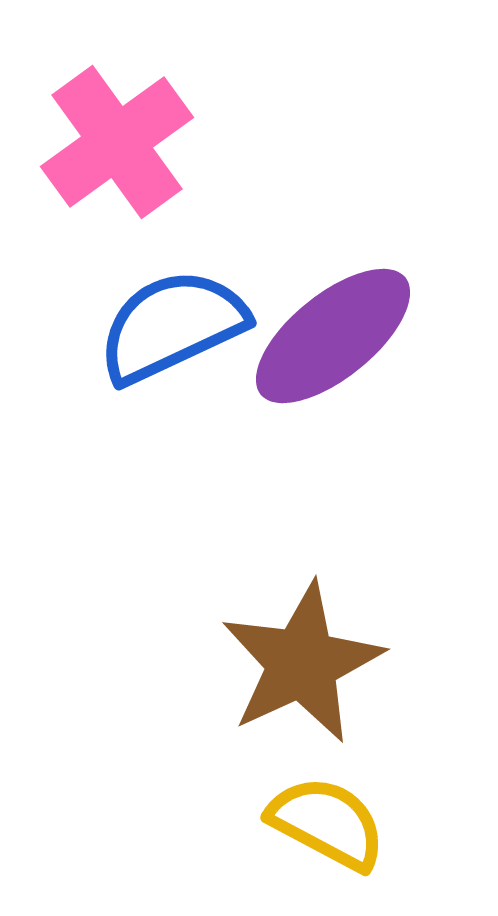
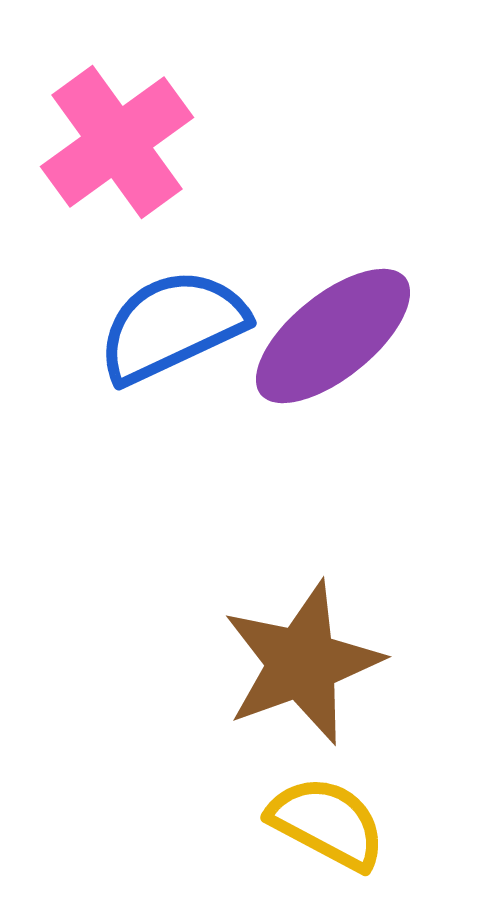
brown star: rotated 5 degrees clockwise
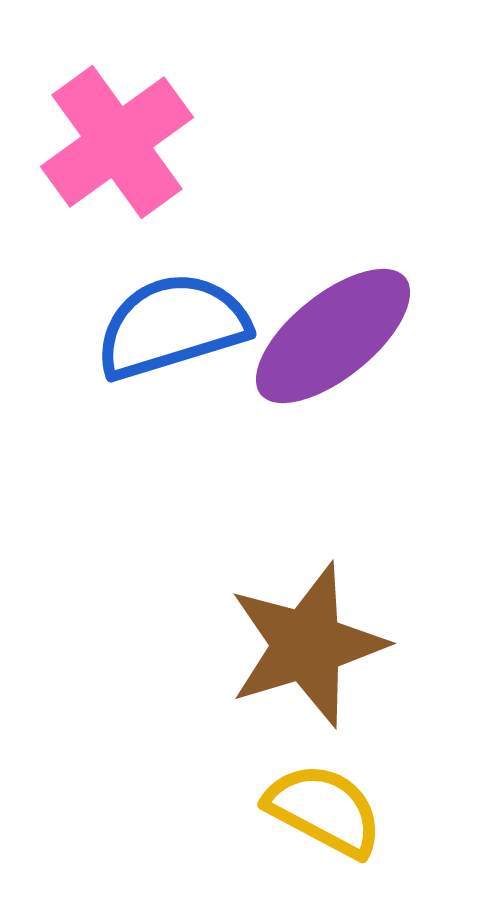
blue semicircle: rotated 8 degrees clockwise
brown star: moved 5 px right, 18 px up; rotated 3 degrees clockwise
yellow semicircle: moved 3 px left, 13 px up
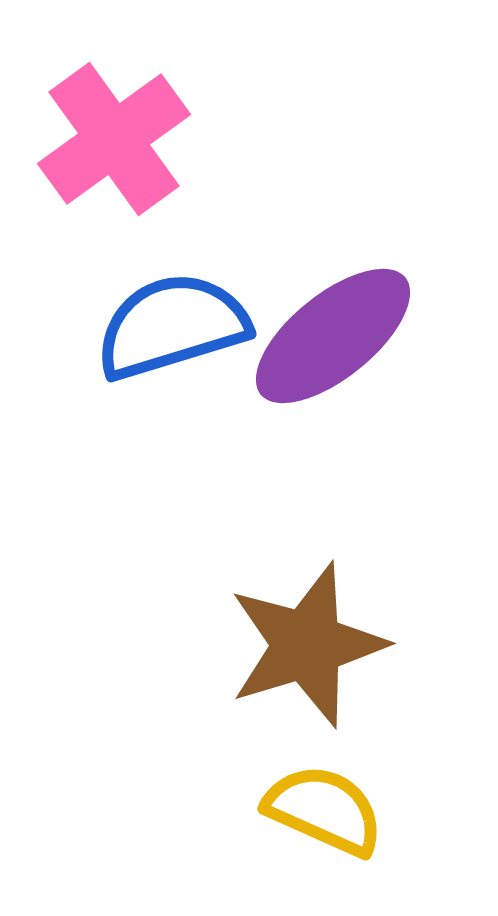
pink cross: moved 3 px left, 3 px up
yellow semicircle: rotated 4 degrees counterclockwise
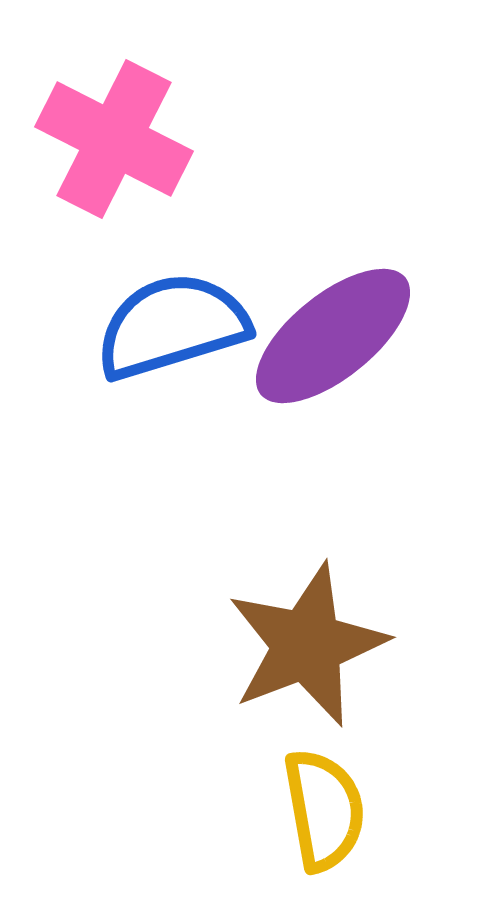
pink cross: rotated 27 degrees counterclockwise
brown star: rotated 4 degrees counterclockwise
yellow semicircle: rotated 56 degrees clockwise
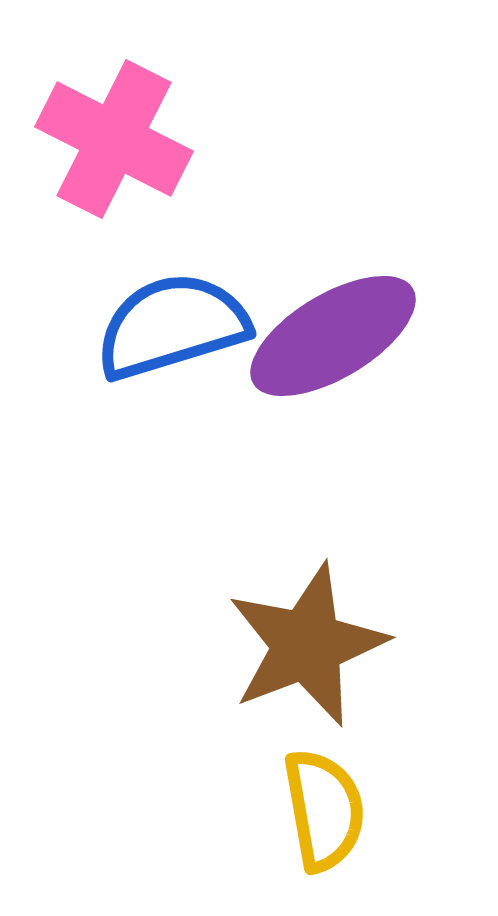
purple ellipse: rotated 8 degrees clockwise
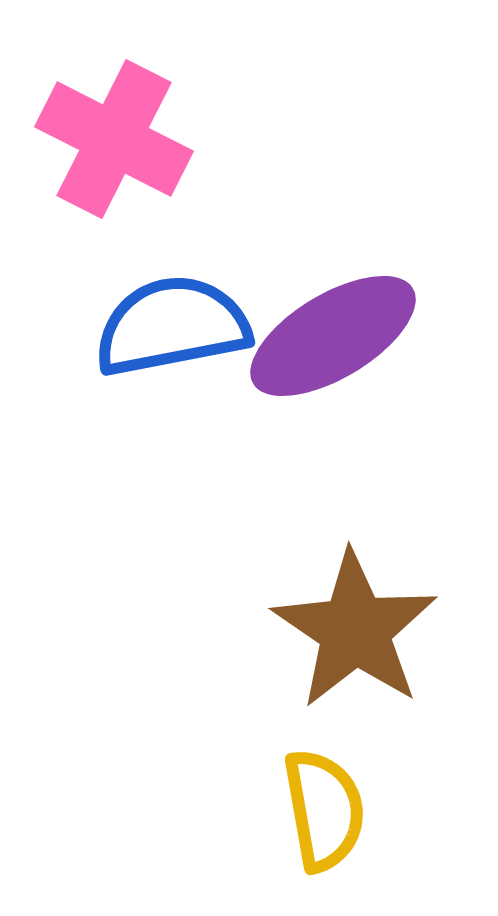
blue semicircle: rotated 6 degrees clockwise
brown star: moved 48 px right, 15 px up; rotated 17 degrees counterclockwise
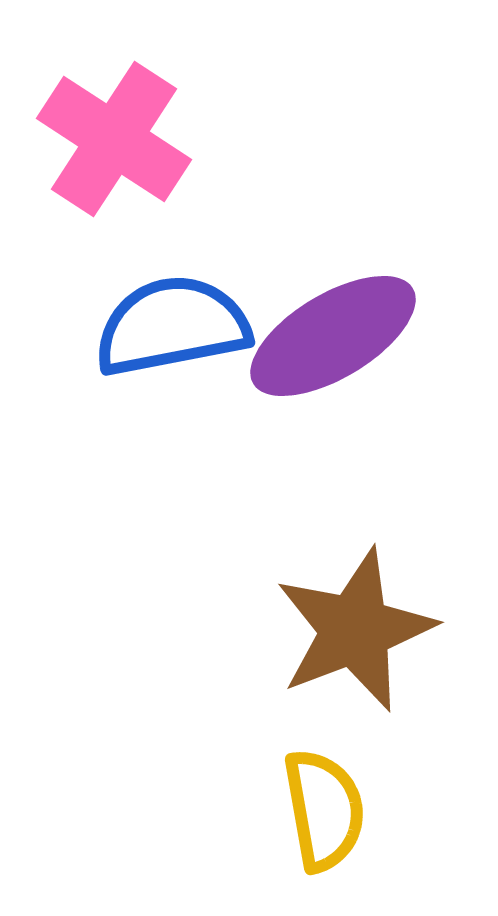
pink cross: rotated 6 degrees clockwise
brown star: rotated 17 degrees clockwise
